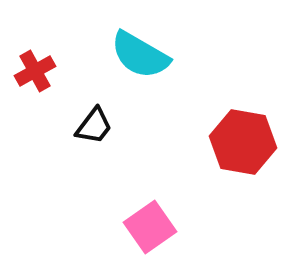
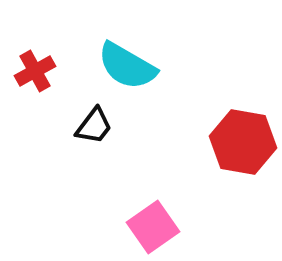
cyan semicircle: moved 13 px left, 11 px down
pink square: moved 3 px right
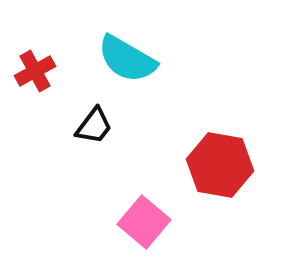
cyan semicircle: moved 7 px up
red hexagon: moved 23 px left, 23 px down
pink square: moved 9 px left, 5 px up; rotated 15 degrees counterclockwise
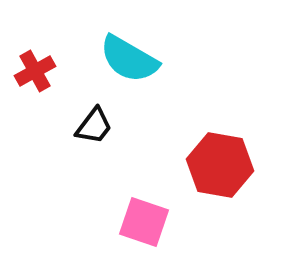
cyan semicircle: moved 2 px right
pink square: rotated 21 degrees counterclockwise
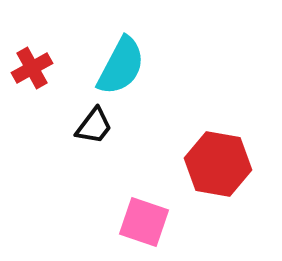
cyan semicircle: moved 8 px left, 7 px down; rotated 92 degrees counterclockwise
red cross: moved 3 px left, 3 px up
red hexagon: moved 2 px left, 1 px up
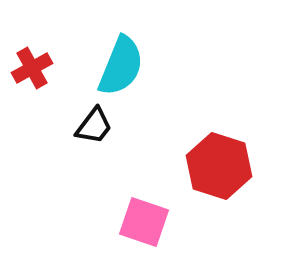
cyan semicircle: rotated 6 degrees counterclockwise
red hexagon: moved 1 px right, 2 px down; rotated 8 degrees clockwise
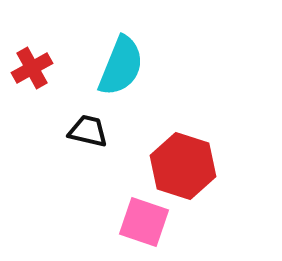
black trapezoid: moved 6 px left, 5 px down; rotated 114 degrees counterclockwise
red hexagon: moved 36 px left
